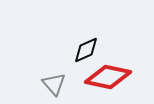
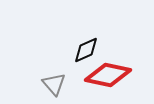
red diamond: moved 2 px up
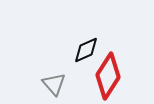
red diamond: moved 1 px down; rotated 69 degrees counterclockwise
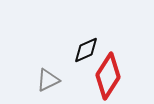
gray triangle: moved 6 px left, 4 px up; rotated 45 degrees clockwise
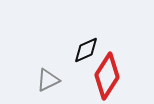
red diamond: moved 1 px left
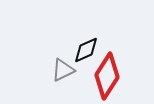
gray triangle: moved 15 px right, 10 px up
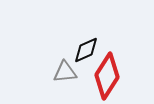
gray triangle: moved 2 px right, 2 px down; rotated 20 degrees clockwise
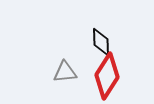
black diamond: moved 15 px right, 8 px up; rotated 68 degrees counterclockwise
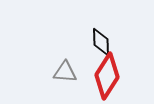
gray triangle: rotated 10 degrees clockwise
